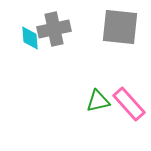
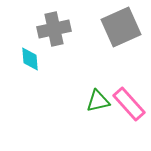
gray square: moved 1 px right; rotated 30 degrees counterclockwise
cyan diamond: moved 21 px down
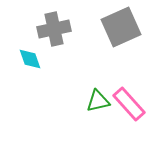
cyan diamond: rotated 15 degrees counterclockwise
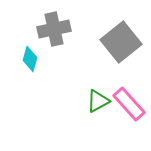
gray square: moved 15 px down; rotated 15 degrees counterclockwise
cyan diamond: rotated 35 degrees clockwise
green triangle: rotated 15 degrees counterclockwise
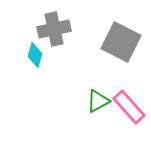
gray square: rotated 24 degrees counterclockwise
cyan diamond: moved 5 px right, 4 px up
pink rectangle: moved 3 px down
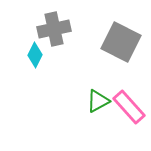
cyan diamond: rotated 10 degrees clockwise
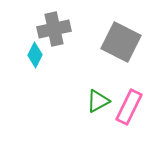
pink rectangle: rotated 68 degrees clockwise
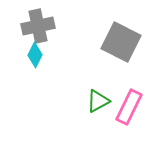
gray cross: moved 16 px left, 3 px up
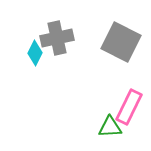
gray cross: moved 19 px right, 12 px down
cyan diamond: moved 2 px up
green triangle: moved 12 px right, 26 px down; rotated 25 degrees clockwise
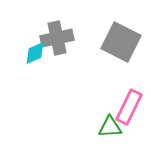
cyan diamond: rotated 40 degrees clockwise
